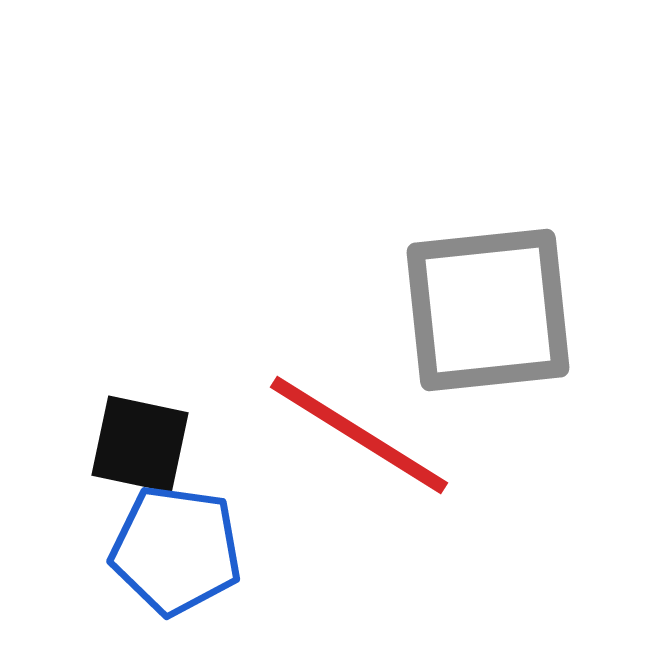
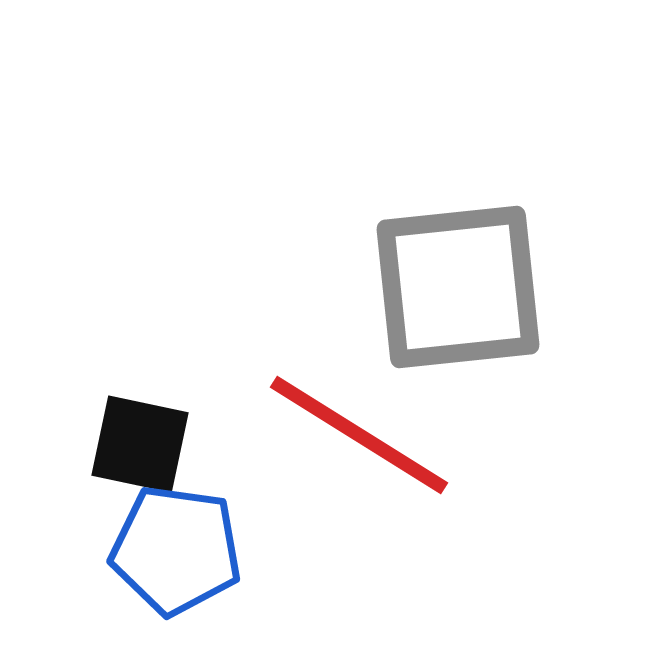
gray square: moved 30 px left, 23 px up
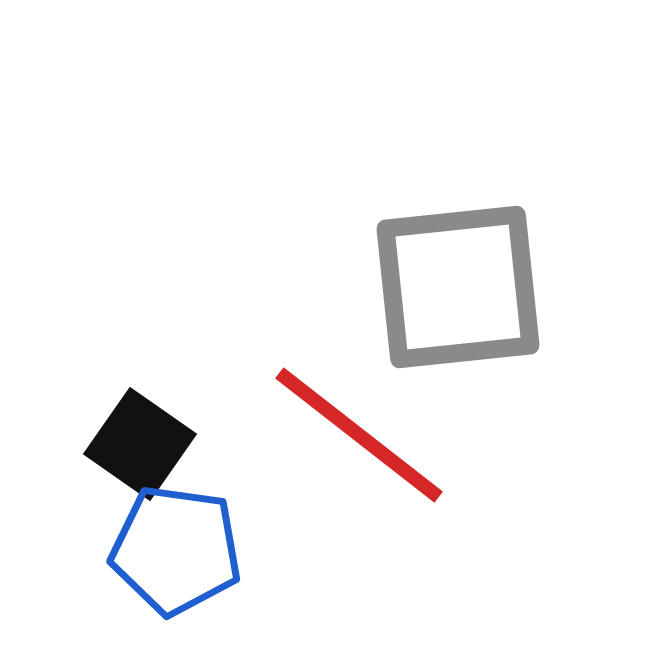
red line: rotated 6 degrees clockwise
black square: rotated 23 degrees clockwise
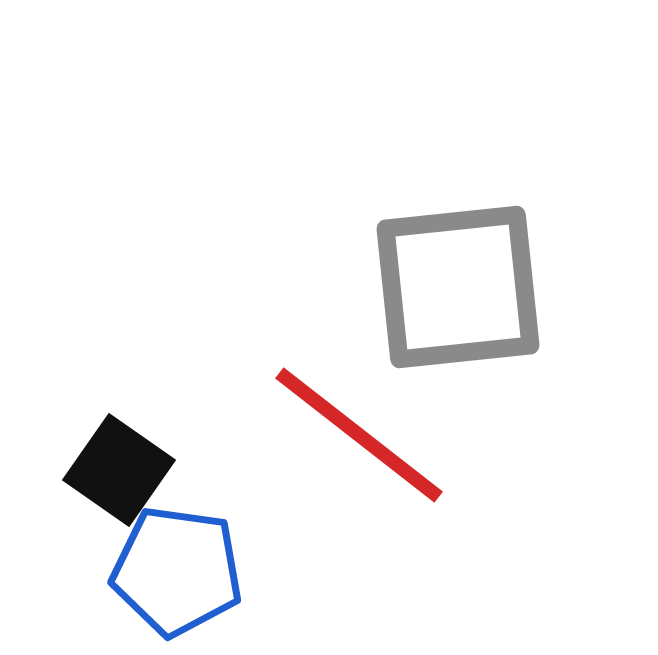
black square: moved 21 px left, 26 px down
blue pentagon: moved 1 px right, 21 px down
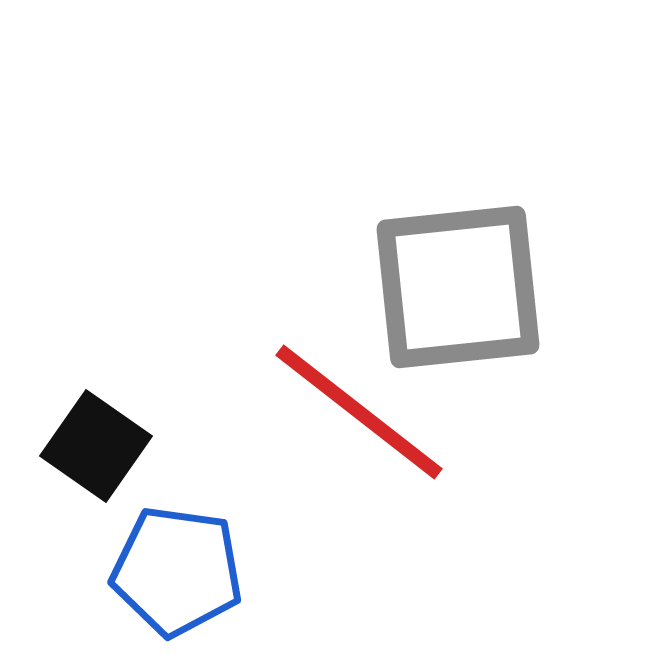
red line: moved 23 px up
black square: moved 23 px left, 24 px up
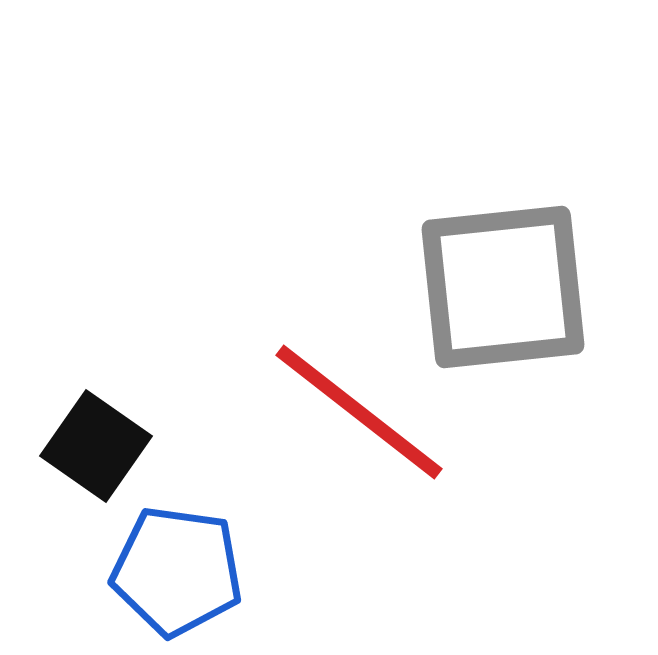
gray square: moved 45 px right
